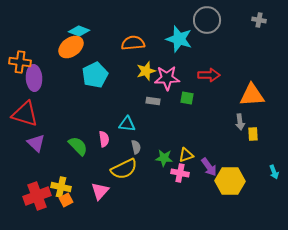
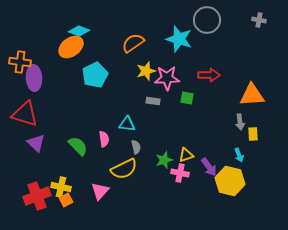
orange semicircle: rotated 30 degrees counterclockwise
green star: moved 2 px down; rotated 24 degrees counterclockwise
cyan arrow: moved 35 px left, 17 px up
yellow hexagon: rotated 12 degrees clockwise
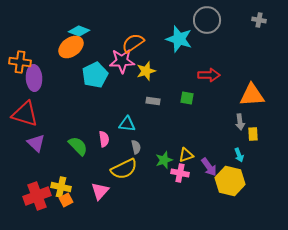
pink star: moved 45 px left, 17 px up
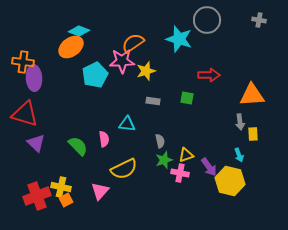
orange cross: moved 3 px right
gray semicircle: moved 24 px right, 6 px up
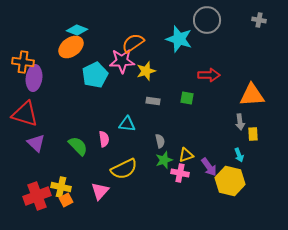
cyan diamond: moved 2 px left, 1 px up
purple ellipse: rotated 10 degrees clockwise
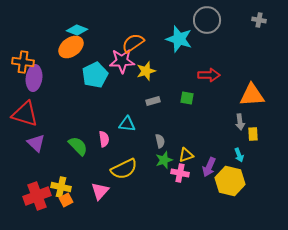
gray rectangle: rotated 24 degrees counterclockwise
purple arrow: rotated 60 degrees clockwise
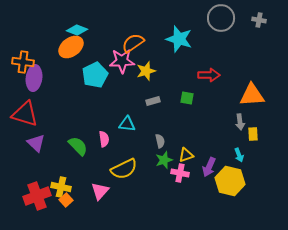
gray circle: moved 14 px right, 2 px up
orange square: rotated 16 degrees counterclockwise
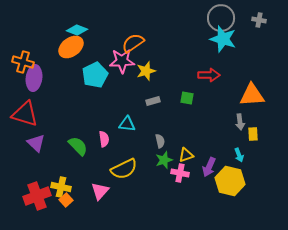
cyan star: moved 44 px right
orange cross: rotated 10 degrees clockwise
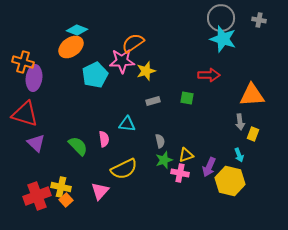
yellow rectangle: rotated 24 degrees clockwise
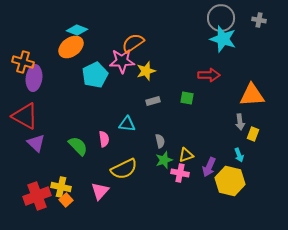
red triangle: moved 2 px down; rotated 12 degrees clockwise
